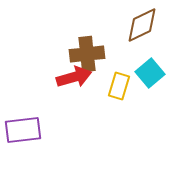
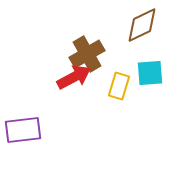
brown cross: rotated 24 degrees counterclockwise
cyan square: rotated 36 degrees clockwise
red arrow: rotated 12 degrees counterclockwise
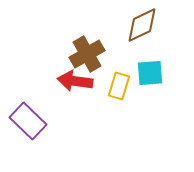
red arrow: moved 1 px right, 4 px down; rotated 144 degrees counterclockwise
purple rectangle: moved 5 px right, 9 px up; rotated 51 degrees clockwise
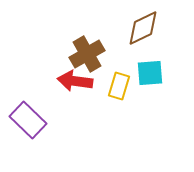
brown diamond: moved 1 px right, 3 px down
purple rectangle: moved 1 px up
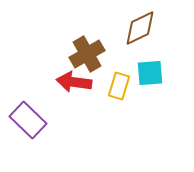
brown diamond: moved 3 px left
red arrow: moved 1 px left, 1 px down
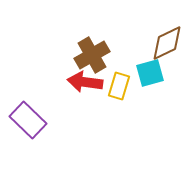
brown diamond: moved 27 px right, 15 px down
brown cross: moved 5 px right, 1 px down
cyan square: rotated 12 degrees counterclockwise
red arrow: moved 11 px right
